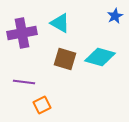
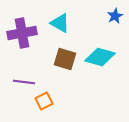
orange square: moved 2 px right, 4 px up
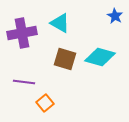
blue star: rotated 14 degrees counterclockwise
orange square: moved 1 px right, 2 px down; rotated 12 degrees counterclockwise
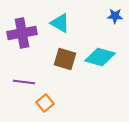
blue star: rotated 28 degrees counterclockwise
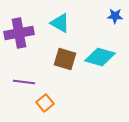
purple cross: moved 3 px left
